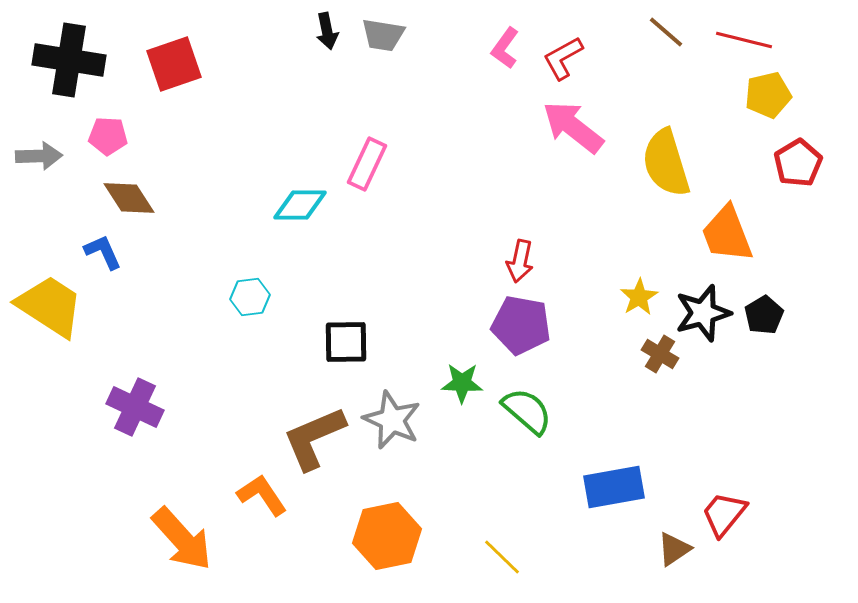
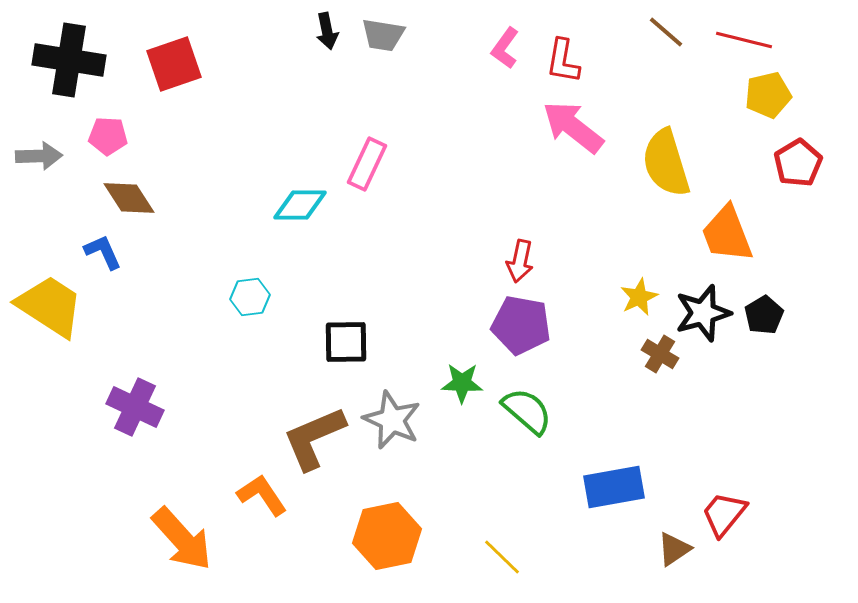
red L-shape: moved 3 px down; rotated 51 degrees counterclockwise
yellow star: rotated 6 degrees clockwise
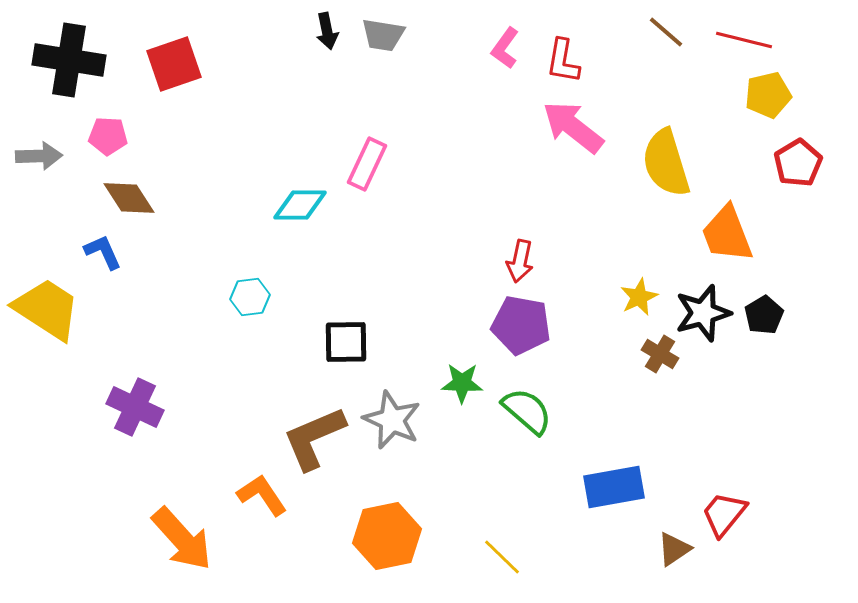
yellow trapezoid: moved 3 px left, 3 px down
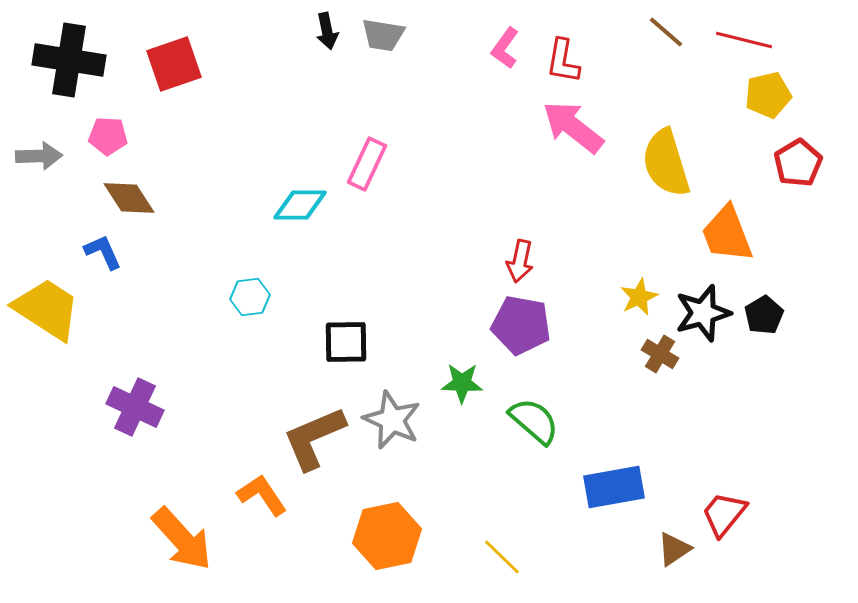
green semicircle: moved 7 px right, 10 px down
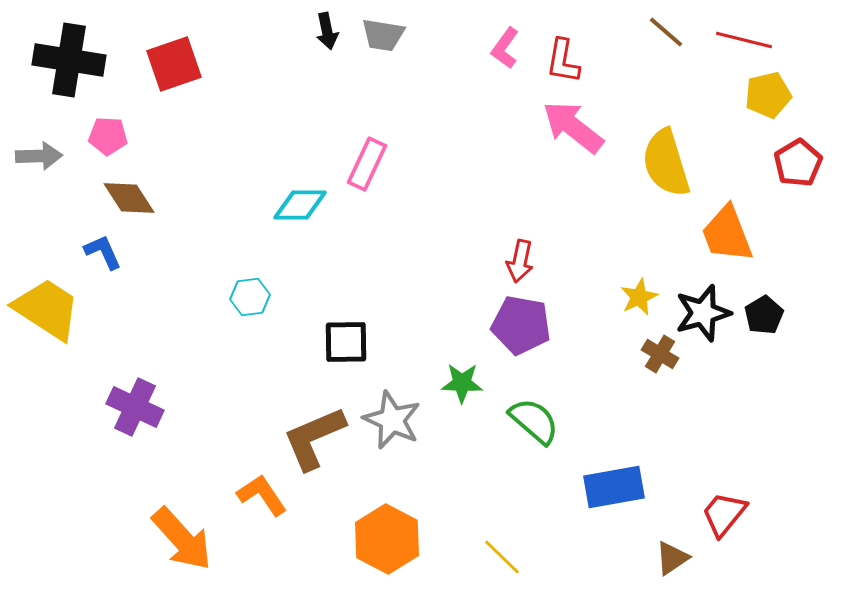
orange hexagon: moved 3 px down; rotated 20 degrees counterclockwise
brown triangle: moved 2 px left, 9 px down
